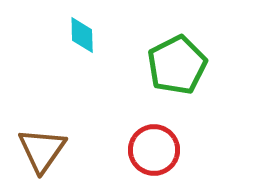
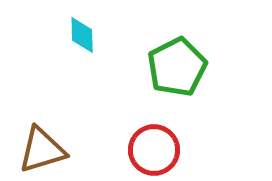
green pentagon: moved 2 px down
brown triangle: rotated 38 degrees clockwise
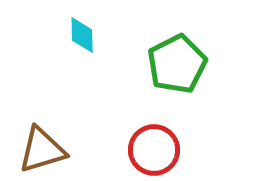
green pentagon: moved 3 px up
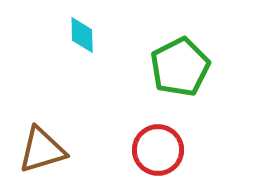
green pentagon: moved 3 px right, 3 px down
red circle: moved 4 px right
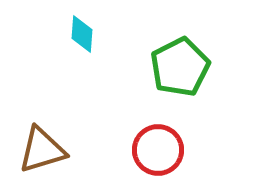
cyan diamond: moved 1 px up; rotated 6 degrees clockwise
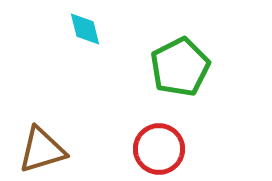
cyan diamond: moved 3 px right, 5 px up; rotated 18 degrees counterclockwise
red circle: moved 1 px right, 1 px up
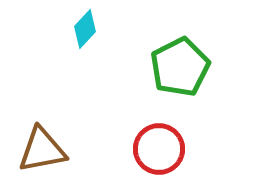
cyan diamond: rotated 57 degrees clockwise
brown triangle: rotated 6 degrees clockwise
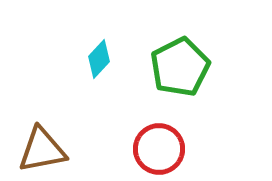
cyan diamond: moved 14 px right, 30 px down
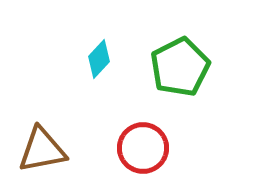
red circle: moved 16 px left, 1 px up
